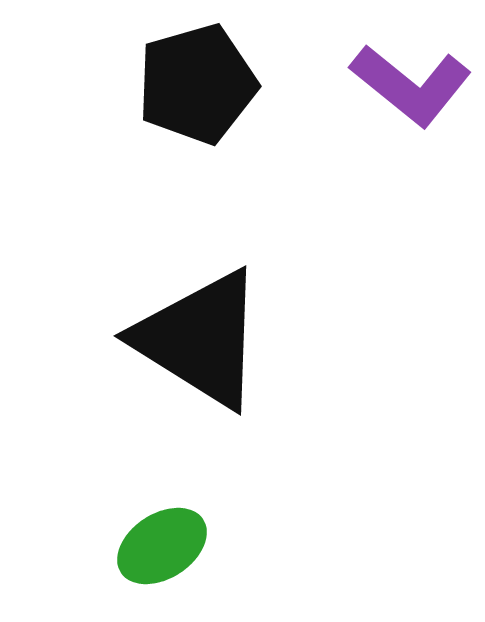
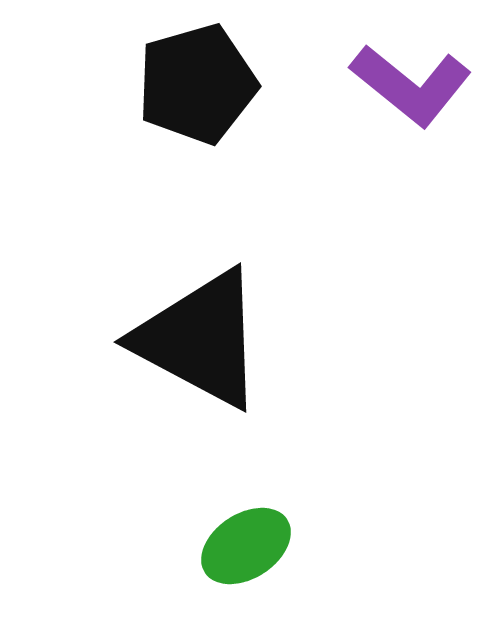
black triangle: rotated 4 degrees counterclockwise
green ellipse: moved 84 px right
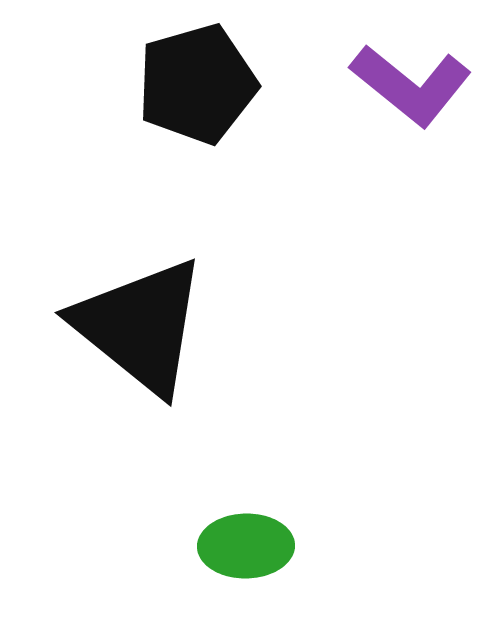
black triangle: moved 60 px left, 13 px up; rotated 11 degrees clockwise
green ellipse: rotated 32 degrees clockwise
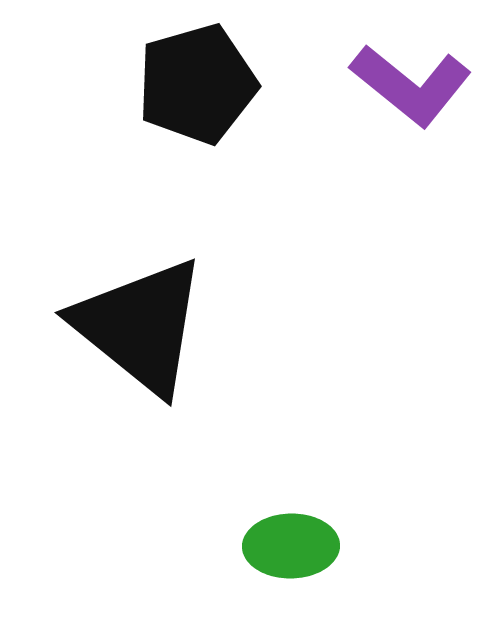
green ellipse: moved 45 px right
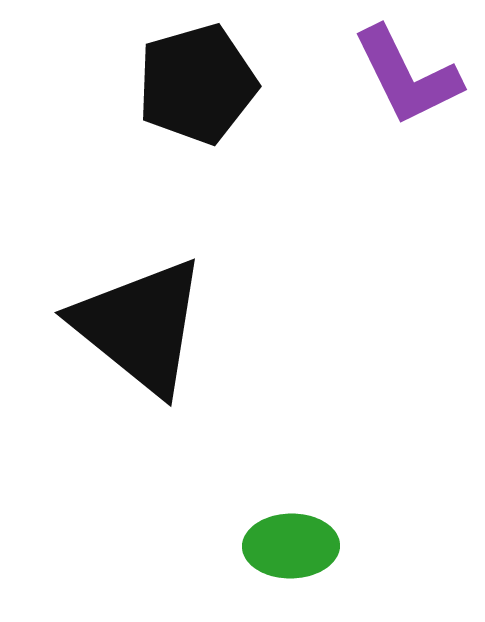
purple L-shape: moved 4 px left, 9 px up; rotated 25 degrees clockwise
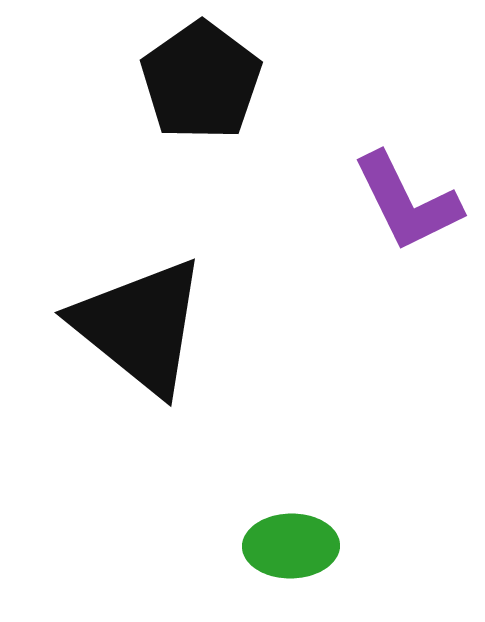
purple L-shape: moved 126 px down
black pentagon: moved 4 px right, 3 px up; rotated 19 degrees counterclockwise
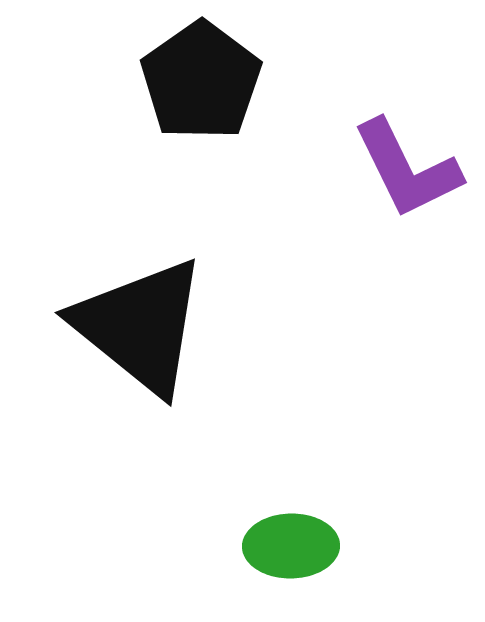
purple L-shape: moved 33 px up
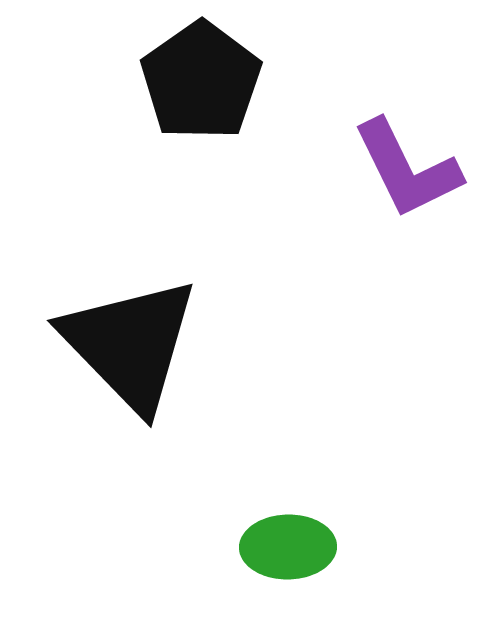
black triangle: moved 10 px left, 18 px down; rotated 7 degrees clockwise
green ellipse: moved 3 px left, 1 px down
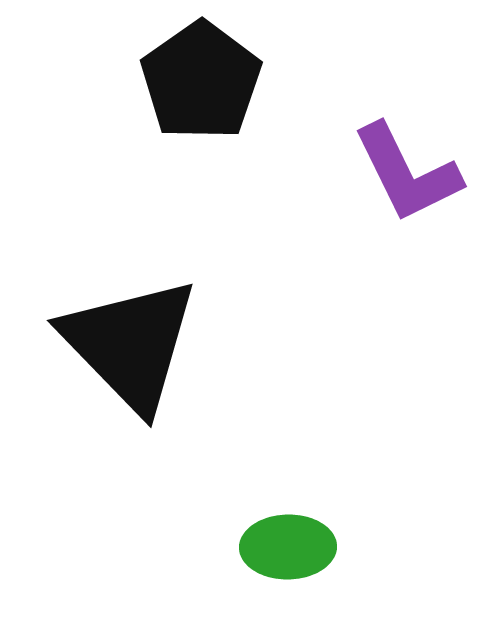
purple L-shape: moved 4 px down
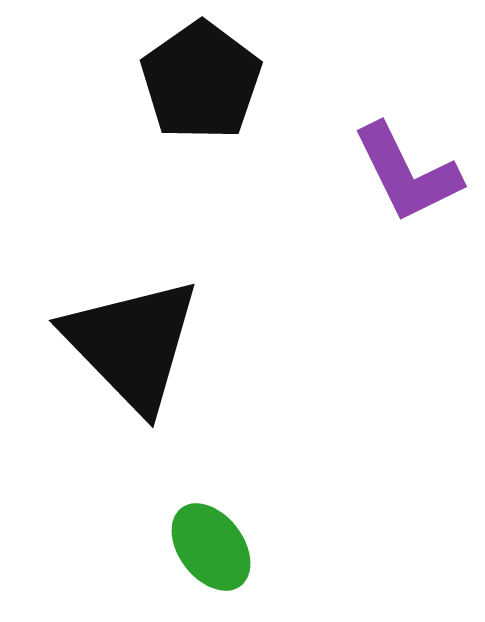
black triangle: moved 2 px right
green ellipse: moved 77 px left; rotated 54 degrees clockwise
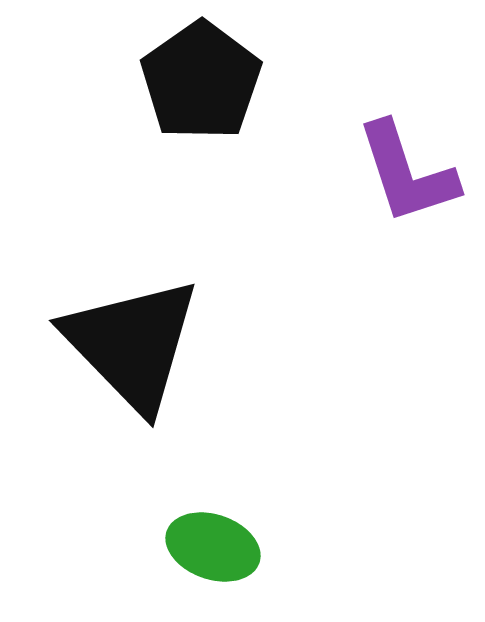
purple L-shape: rotated 8 degrees clockwise
green ellipse: moved 2 px right; rotated 34 degrees counterclockwise
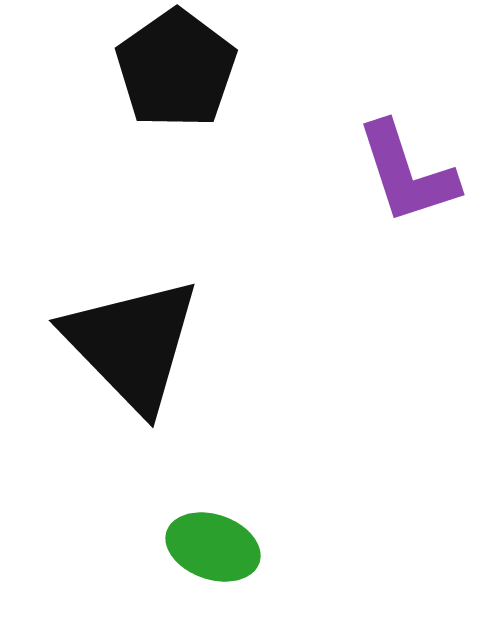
black pentagon: moved 25 px left, 12 px up
